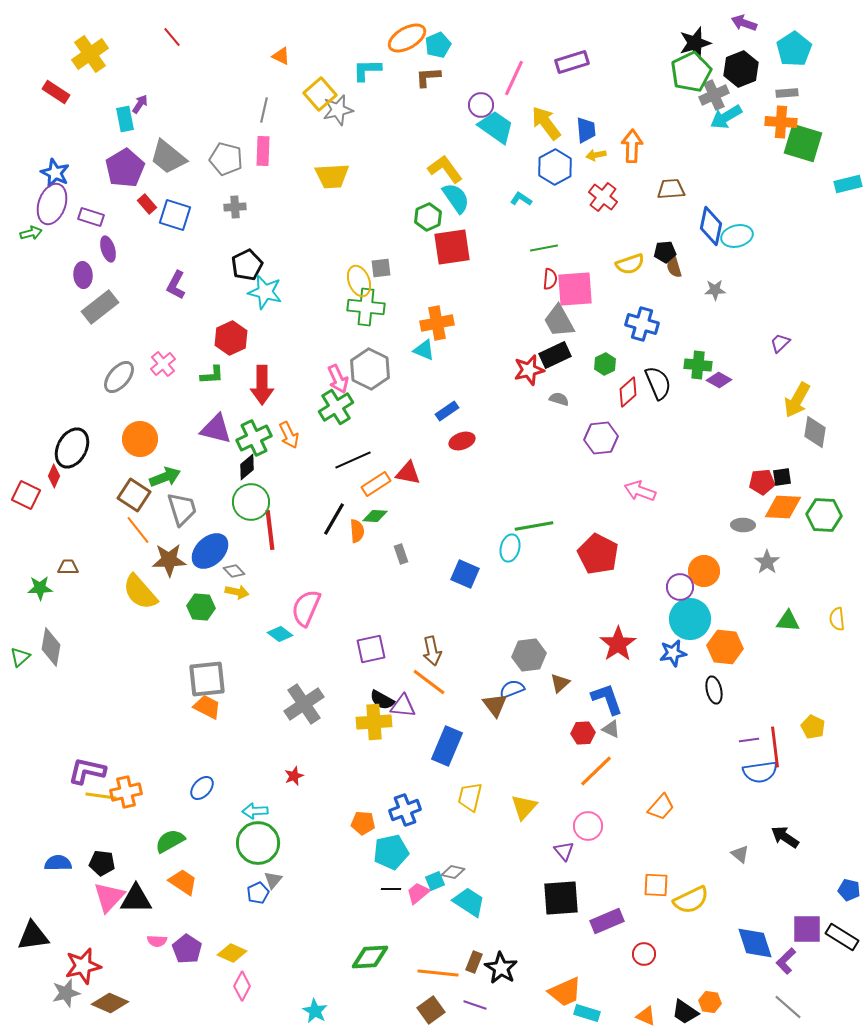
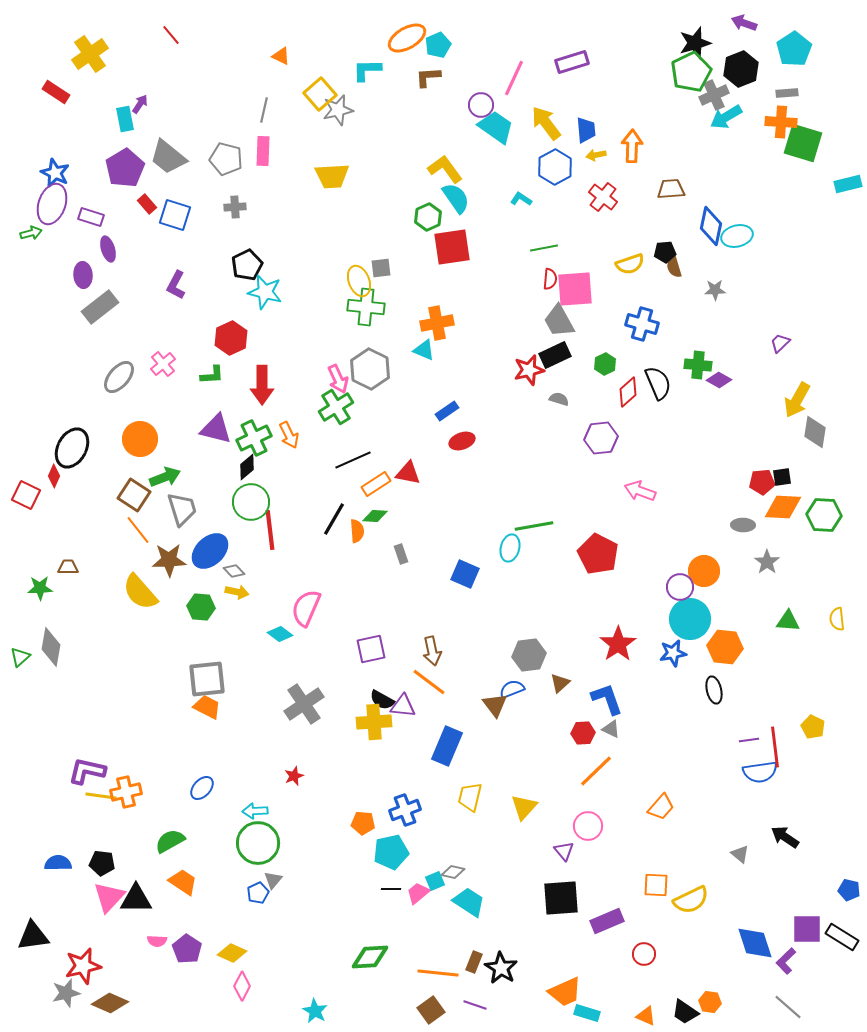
red line at (172, 37): moved 1 px left, 2 px up
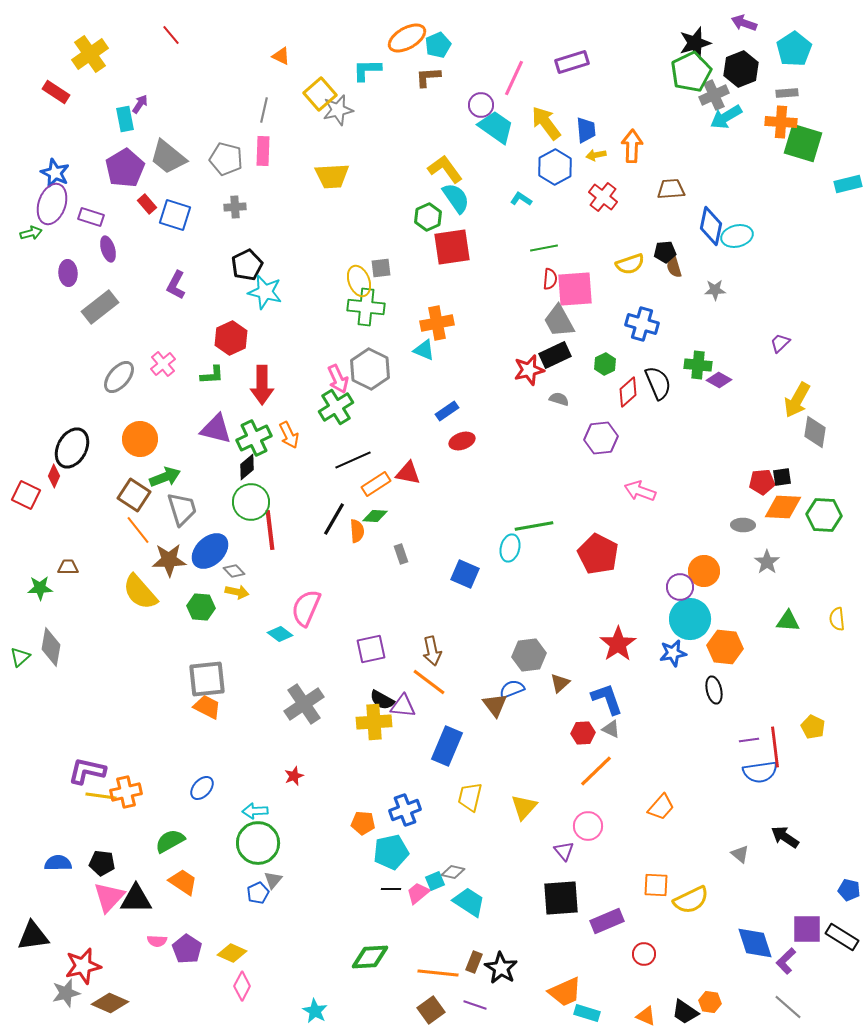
purple ellipse at (83, 275): moved 15 px left, 2 px up
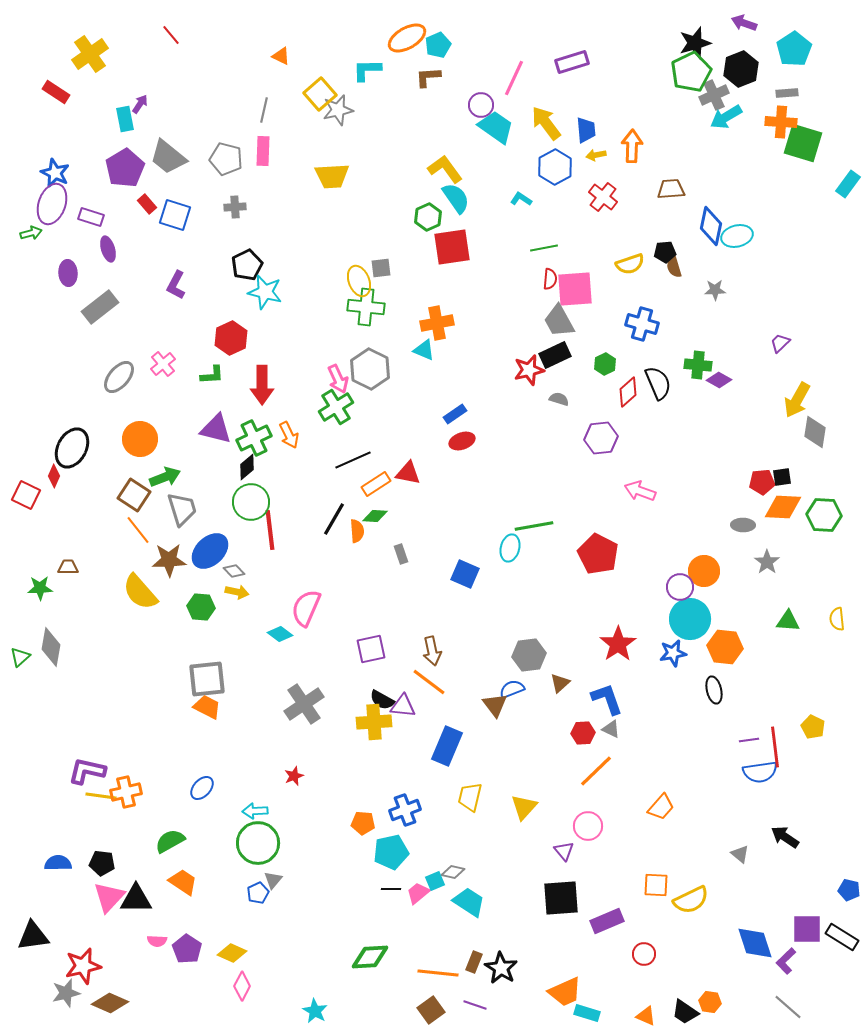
cyan rectangle at (848, 184): rotated 40 degrees counterclockwise
blue rectangle at (447, 411): moved 8 px right, 3 px down
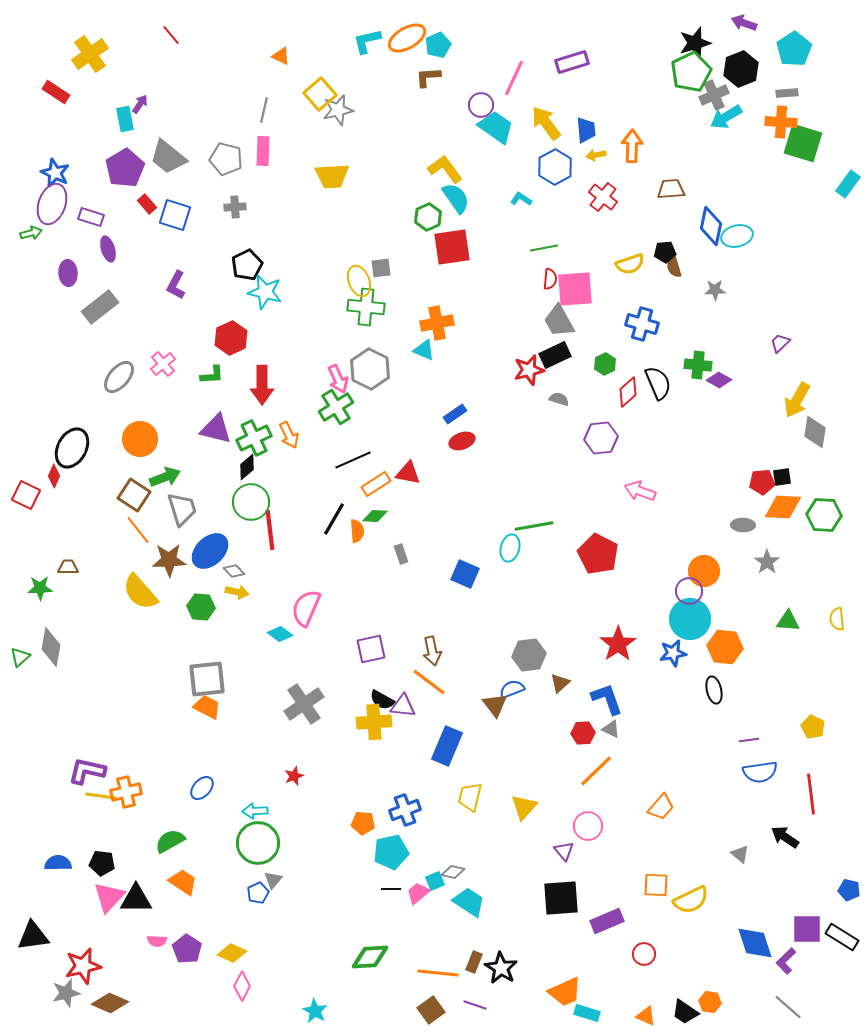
cyan L-shape at (367, 70): moved 29 px up; rotated 12 degrees counterclockwise
purple circle at (680, 587): moved 9 px right, 4 px down
red line at (775, 747): moved 36 px right, 47 px down
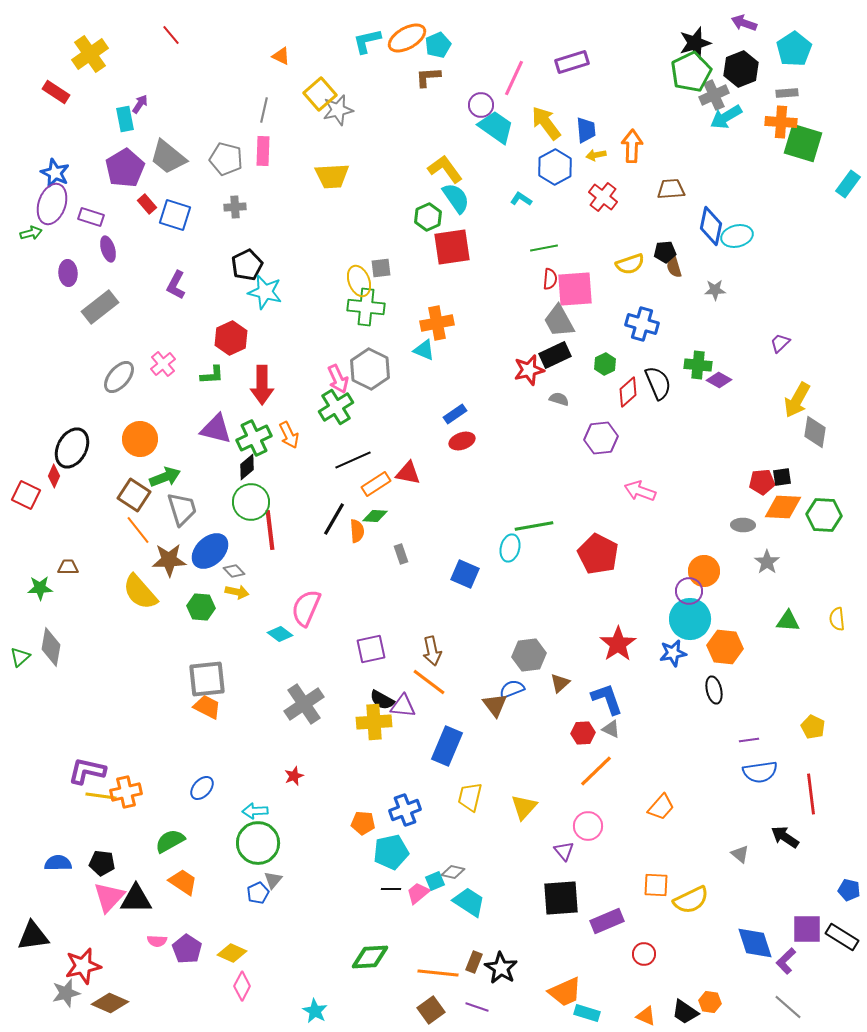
purple line at (475, 1005): moved 2 px right, 2 px down
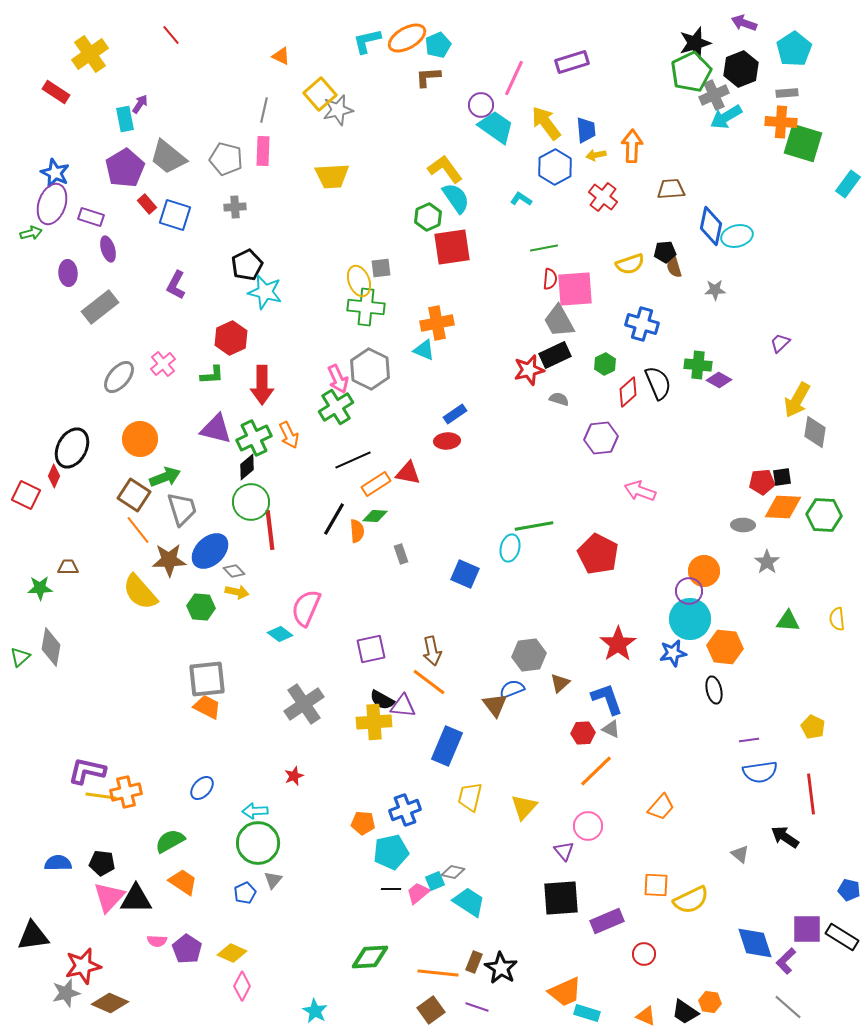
red ellipse at (462, 441): moved 15 px left; rotated 15 degrees clockwise
blue pentagon at (258, 893): moved 13 px left
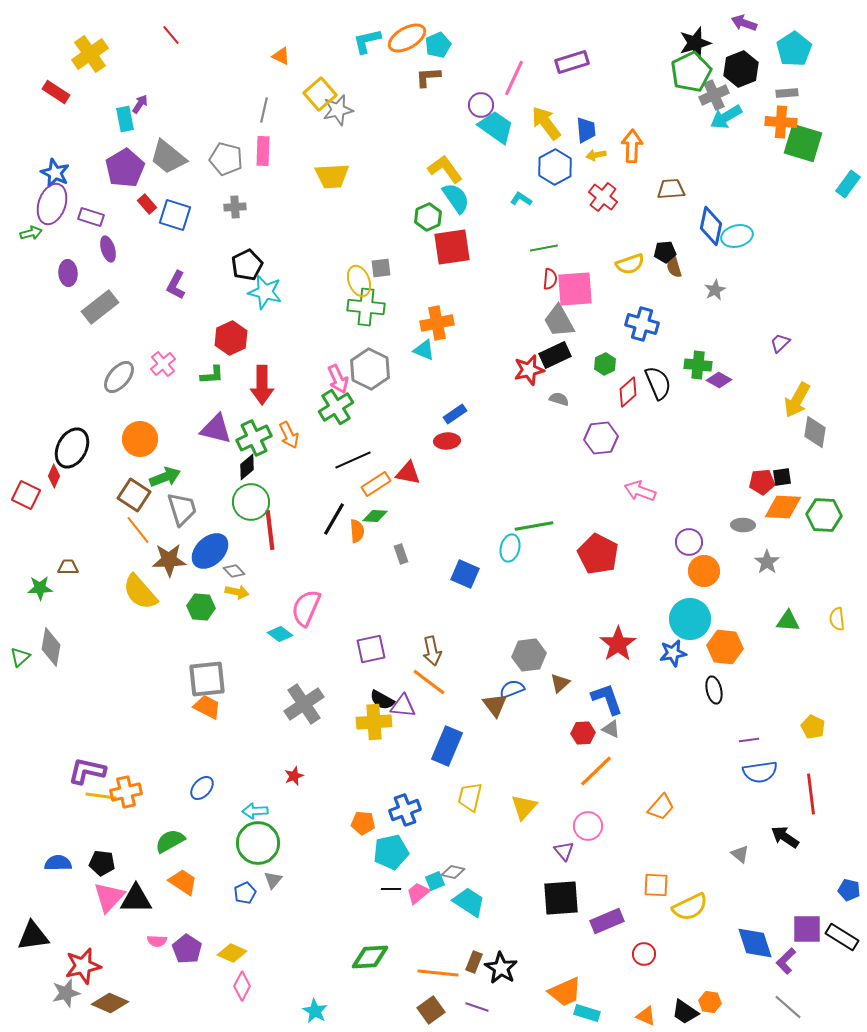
gray star at (715, 290): rotated 25 degrees counterclockwise
purple circle at (689, 591): moved 49 px up
yellow semicircle at (691, 900): moved 1 px left, 7 px down
